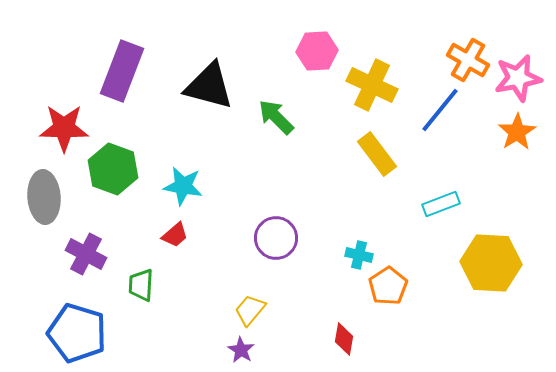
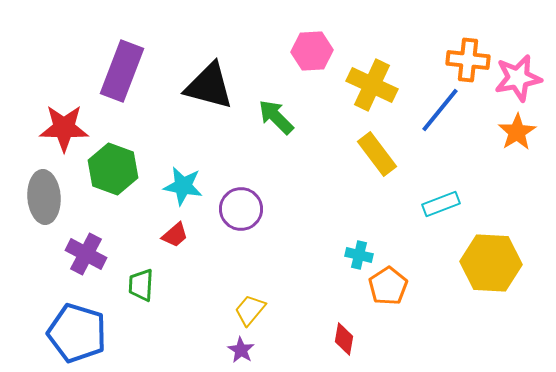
pink hexagon: moved 5 px left
orange cross: rotated 24 degrees counterclockwise
purple circle: moved 35 px left, 29 px up
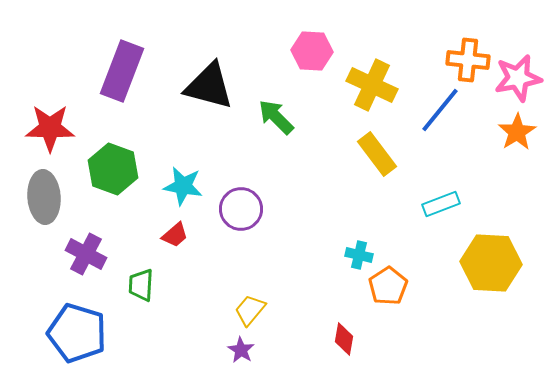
pink hexagon: rotated 6 degrees clockwise
red star: moved 14 px left
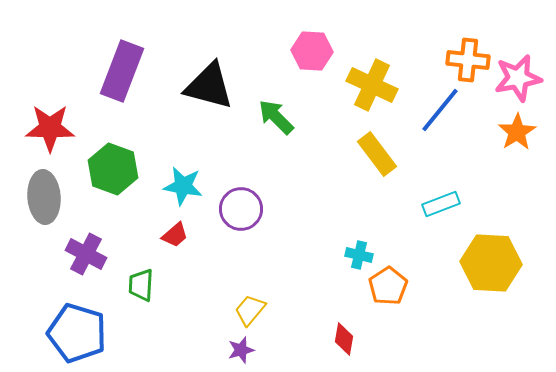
purple star: rotated 24 degrees clockwise
